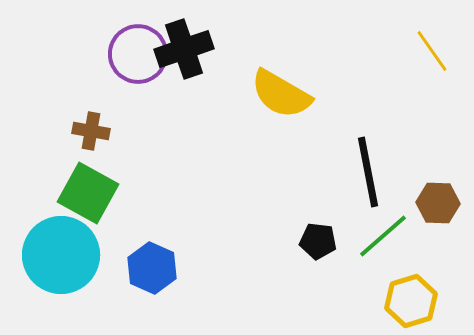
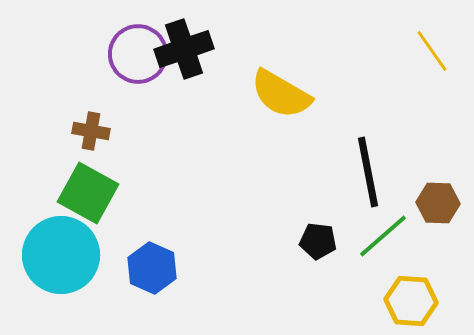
yellow hexagon: rotated 21 degrees clockwise
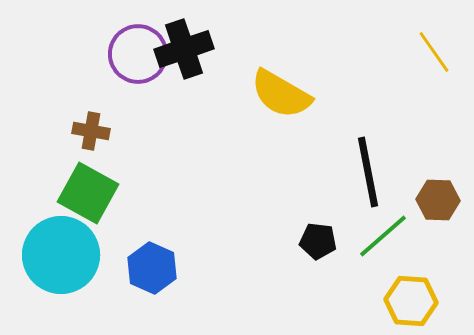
yellow line: moved 2 px right, 1 px down
brown hexagon: moved 3 px up
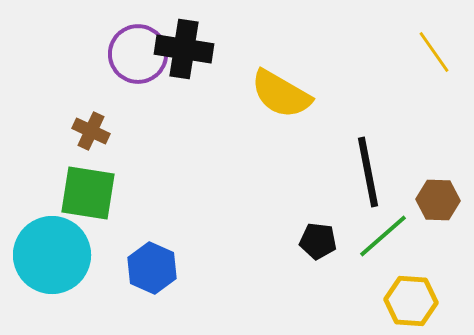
black cross: rotated 28 degrees clockwise
brown cross: rotated 15 degrees clockwise
green square: rotated 20 degrees counterclockwise
cyan circle: moved 9 px left
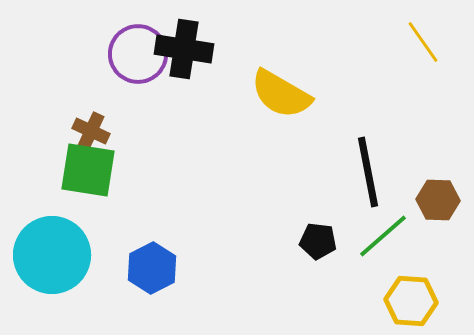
yellow line: moved 11 px left, 10 px up
green square: moved 23 px up
blue hexagon: rotated 9 degrees clockwise
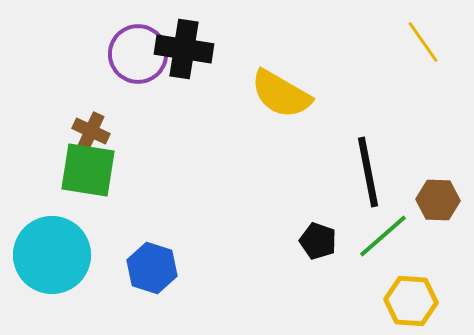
black pentagon: rotated 12 degrees clockwise
blue hexagon: rotated 15 degrees counterclockwise
